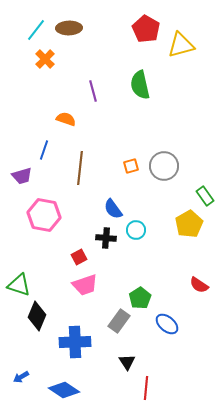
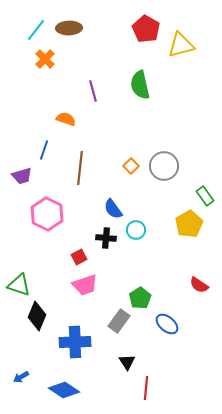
orange square: rotated 28 degrees counterclockwise
pink hexagon: moved 3 px right, 1 px up; rotated 16 degrees clockwise
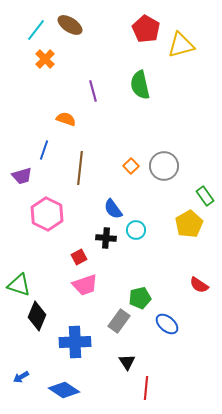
brown ellipse: moved 1 px right, 3 px up; rotated 35 degrees clockwise
green pentagon: rotated 20 degrees clockwise
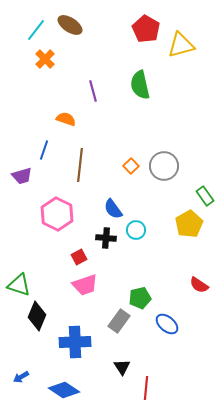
brown line: moved 3 px up
pink hexagon: moved 10 px right
black triangle: moved 5 px left, 5 px down
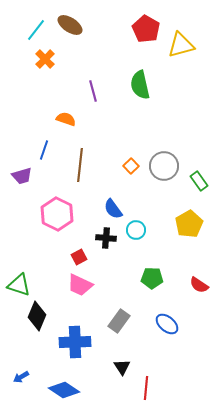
green rectangle: moved 6 px left, 15 px up
pink trapezoid: moved 5 px left; rotated 44 degrees clockwise
green pentagon: moved 12 px right, 20 px up; rotated 15 degrees clockwise
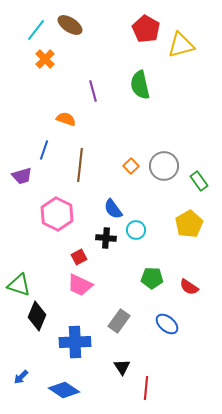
red semicircle: moved 10 px left, 2 px down
blue arrow: rotated 14 degrees counterclockwise
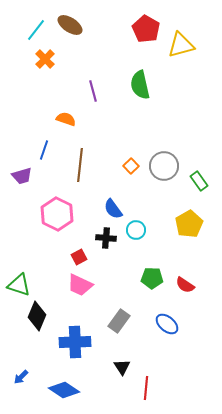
red semicircle: moved 4 px left, 2 px up
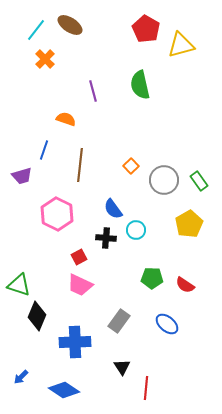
gray circle: moved 14 px down
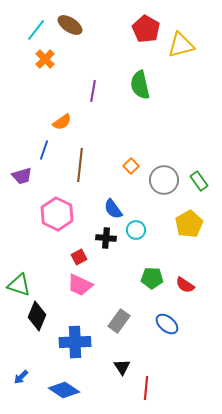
purple line: rotated 25 degrees clockwise
orange semicircle: moved 4 px left, 3 px down; rotated 126 degrees clockwise
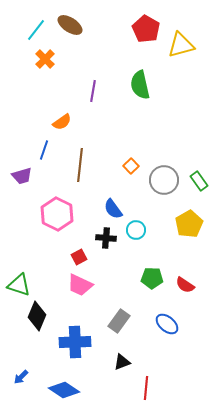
black triangle: moved 5 px up; rotated 42 degrees clockwise
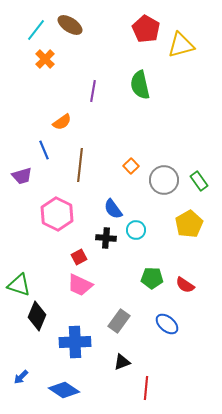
blue line: rotated 42 degrees counterclockwise
